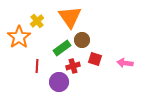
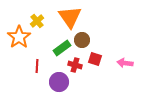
red cross: moved 2 px right, 1 px up; rotated 32 degrees clockwise
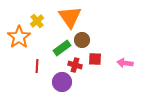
red square: rotated 16 degrees counterclockwise
purple circle: moved 3 px right
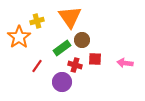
yellow cross: rotated 24 degrees clockwise
red line: rotated 32 degrees clockwise
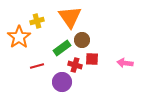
red square: moved 3 px left
red line: rotated 40 degrees clockwise
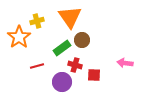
red square: moved 2 px right, 16 px down
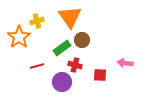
red square: moved 6 px right
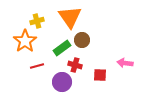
orange star: moved 6 px right, 4 px down
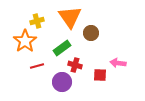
brown circle: moved 9 px right, 7 px up
pink arrow: moved 7 px left
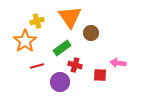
purple circle: moved 2 px left
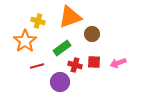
orange triangle: rotated 45 degrees clockwise
yellow cross: moved 1 px right; rotated 32 degrees clockwise
brown circle: moved 1 px right, 1 px down
pink arrow: rotated 28 degrees counterclockwise
red square: moved 6 px left, 13 px up
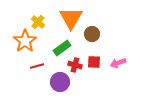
orange triangle: moved 1 px right, 1 px down; rotated 40 degrees counterclockwise
yellow cross: moved 1 px down; rotated 24 degrees clockwise
